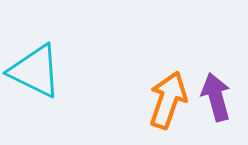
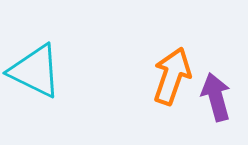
orange arrow: moved 4 px right, 24 px up
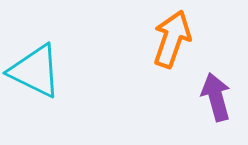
orange arrow: moved 37 px up
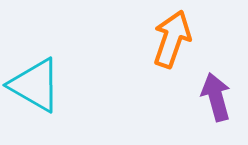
cyan triangle: moved 14 px down; rotated 4 degrees clockwise
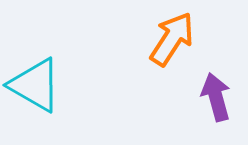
orange arrow: rotated 14 degrees clockwise
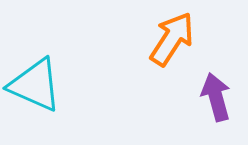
cyan triangle: rotated 6 degrees counterclockwise
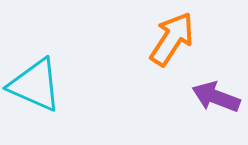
purple arrow: rotated 54 degrees counterclockwise
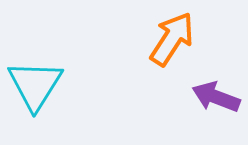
cyan triangle: rotated 38 degrees clockwise
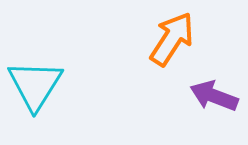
purple arrow: moved 2 px left, 1 px up
